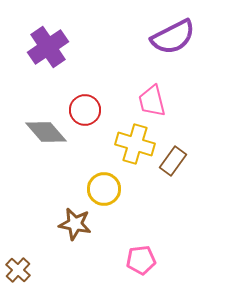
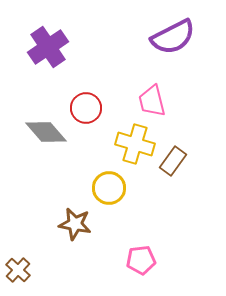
red circle: moved 1 px right, 2 px up
yellow circle: moved 5 px right, 1 px up
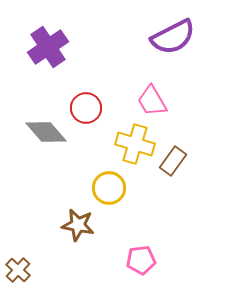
pink trapezoid: rotated 16 degrees counterclockwise
brown star: moved 3 px right, 1 px down
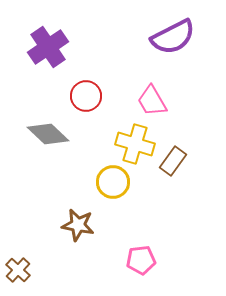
red circle: moved 12 px up
gray diamond: moved 2 px right, 2 px down; rotated 6 degrees counterclockwise
yellow circle: moved 4 px right, 6 px up
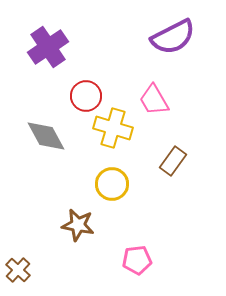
pink trapezoid: moved 2 px right, 1 px up
gray diamond: moved 2 px left, 2 px down; rotated 18 degrees clockwise
yellow cross: moved 22 px left, 16 px up
yellow circle: moved 1 px left, 2 px down
pink pentagon: moved 4 px left
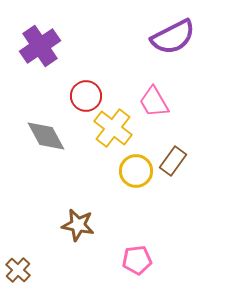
purple cross: moved 8 px left, 1 px up
pink trapezoid: moved 2 px down
yellow cross: rotated 21 degrees clockwise
yellow circle: moved 24 px right, 13 px up
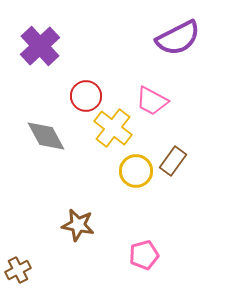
purple semicircle: moved 5 px right, 1 px down
purple cross: rotated 9 degrees counterclockwise
pink trapezoid: moved 2 px left, 1 px up; rotated 32 degrees counterclockwise
pink pentagon: moved 7 px right, 5 px up; rotated 8 degrees counterclockwise
brown cross: rotated 20 degrees clockwise
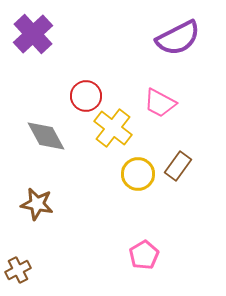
purple cross: moved 7 px left, 12 px up
pink trapezoid: moved 8 px right, 2 px down
brown rectangle: moved 5 px right, 5 px down
yellow circle: moved 2 px right, 3 px down
brown star: moved 41 px left, 21 px up
pink pentagon: rotated 16 degrees counterclockwise
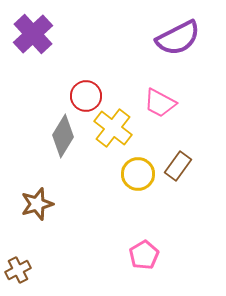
gray diamond: moved 17 px right; rotated 60 degrees clockwise
brown star: rotated 28 degrees counterclockwise
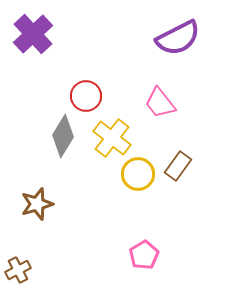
pink trapezoid: rotated 24 degrees clockwise
yellow cross: moved 1 px left, 10 px down
